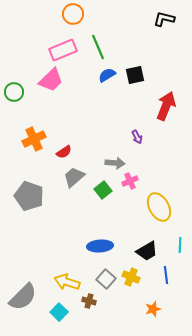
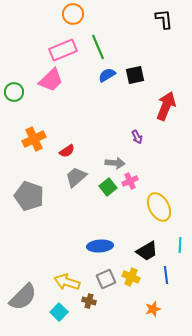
black L-shape: rotated 70 degrees clockwise
red semicircle: moved 3 px right, 1 px up
gray trapezoid: moved 2 px right
green square: moved 5 px right, 3 px up
gray square: rotated 24 degrees clockwise
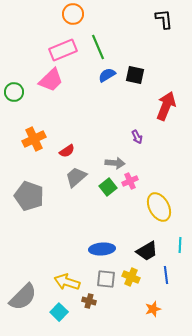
black square: rotated 24 degrees clockwise
blue ellipse: moved 2 px right, 3 px down
gray square: rotated 30 degrees clockwise
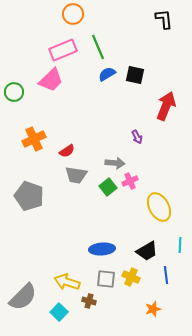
blue semicircle: moved 1 px up
gray trapezoid: moved 2 px up; rotated 130 degrees counterclockwise
